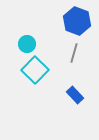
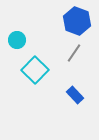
cyan circle: moved 10 px left, 4 px up
gray line: rotated 18 degrees clockwise
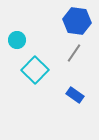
blue hexagon: rotated 12 degrees counterclockwise
blue rectangle: rotated 12 degrees counterclockwise
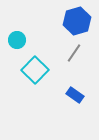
blue hexagon: rotated 24 degrees counterclockwise
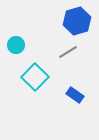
cyan circle: moved 1 px left, 5 px down
gray line: moved 6 px left, 1 px up; rotated 24 degrees clockwise
cyan square: moved 7 px down
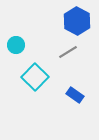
blue hexagon: rotated 16 degrees counterclockwise
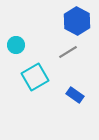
cyan square: rotated 16 degrees clockwise
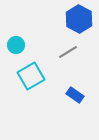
blue hexagon: moved 2 px right, 2 px up
cyan square: moved 4 px left, 1 px up
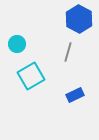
cyan circle: moved 1 px right, 1 px up
gray line: rotated 42 degrees counterclockwise
blue rectangle: rotated 60 degrees counterclockwise
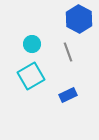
cyan circle: moved 15 px right
gray line: rotated 36 degrees counterclockwise
blue rectangle: moved 7 px left
